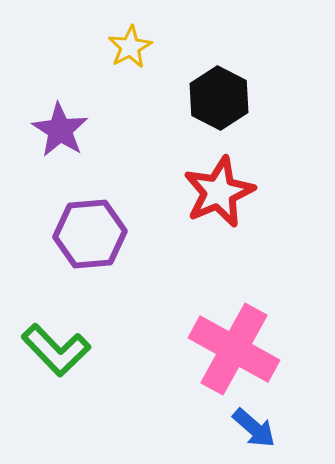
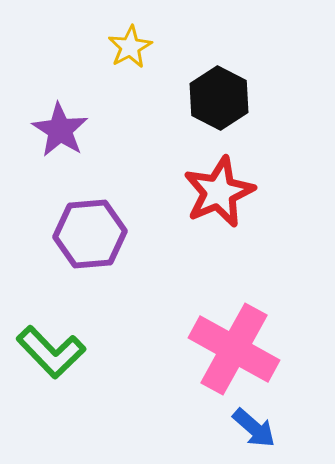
green L-shape: moved 5 px left, 2 px down
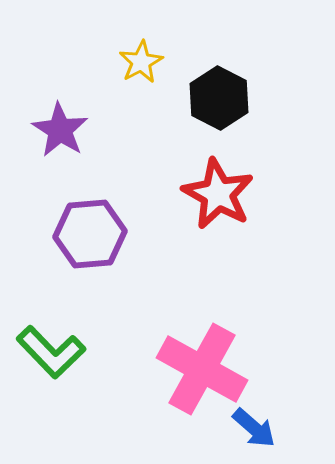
yellow star: moved 11 px right, 15 px down
red star: moved 1 px left, 2 px down; rotated 20 degrees counterclockwise
pink cross: moved 32 px left, 20 px down
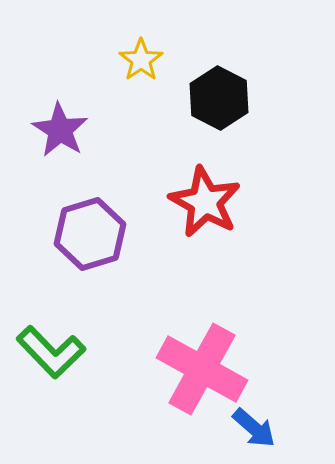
yellow star: moved 2 px up; rotated 6 degrees counterclockwise
red star: moved 13 px left, 8 px down
purple hexagon: rotated 12 degrees counterclockwise
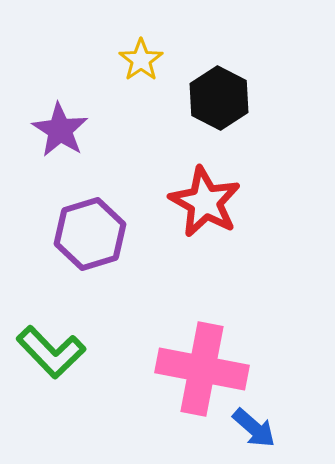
pink cross: rotated 18 degrees counterclockwise
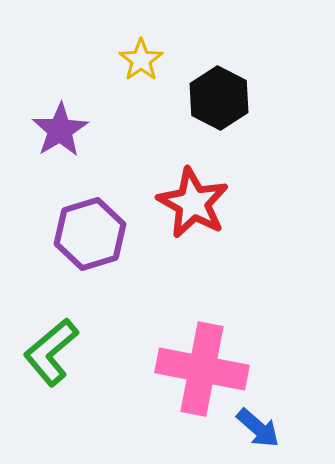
purple star: rotated 8 degrees clockwise
red star: moved 12 px left, 1 px down
green L-shape: rotated 94 degrees clockwise
blue arrow: moved 4 px right
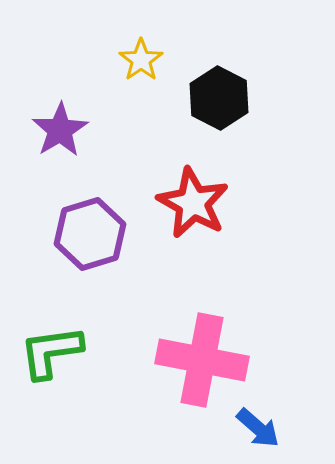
green L-shape: rotated 32 degrees clockwise
pink cross: moved 9 px up
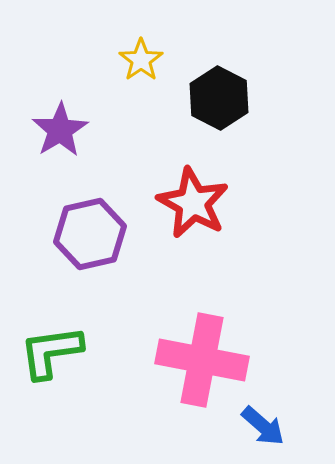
purple hexagon: rotated 4 degrees clockwise
blue arrow: moved 5 px right, 2 px up
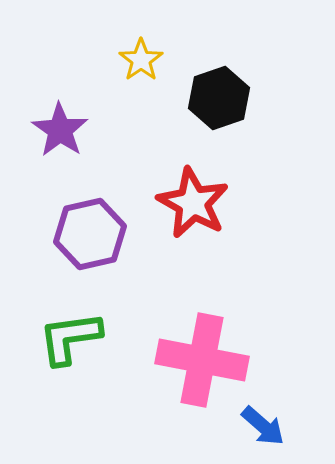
black hexagon: rotated 14 degrees clockwise
purple star: rotated 6 degrees counterclockwise
green L-shape: moved 19 px right, 14 px up
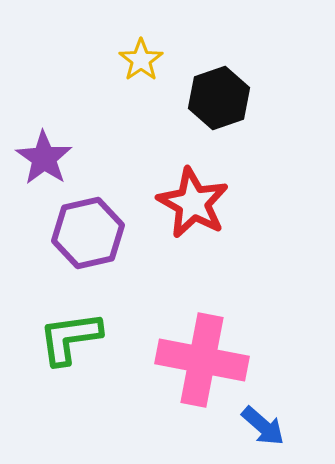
purple star: moved 16 px left, 28 px down
purple hexagon: moved 2 px left, 1 px up
